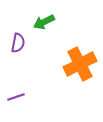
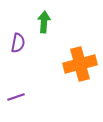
green arrow: rotated 120 degrees clockwise
orange cross: rotated 12 degrees clockwise
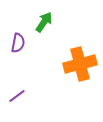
green arrow: rotated 30 degrees clockwise
purple line: moved 1 px right, 1 px up; rotated 18 degrees counterclockwise
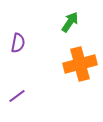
green arrow: moved 26 px right
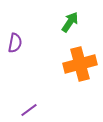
purple semicircle: moved 3 px left
purple line: moved 12 px right, 14 px down
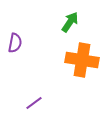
orange cross: moved 2 px right, 4 px up; rotated 24 degrees clockwise
purple line: moved 5 px right, 7 px up
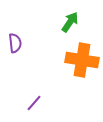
purple semicircle: rotated 18 degrees counterclockwise
purple line: rotated 12 degrees counterclockwise
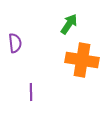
green arrow: moved 1 px left, 2 px down
purple line: moved 3 px left, 11 px up; rotated 42 degrees counterclockwise
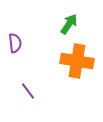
orange cross: moved 5 px left, 1 px down
purple line: moved 3 px left, 1 px up; rotated 36 degrees counterclockwise
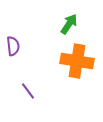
purple semicircle: moved 2 px left, 3 px down
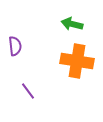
green arrow: moved 3 px right; rotated 110 degrees counterclockwise
purple semicircle: moved 2 px right
